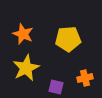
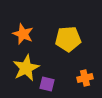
purple square: moved 9 px left, 3 px up
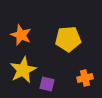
orange star: moved 2 px left, 1 px down
yellow star: moved 3 px left, 2 px down
